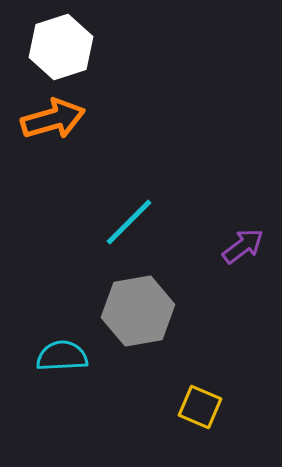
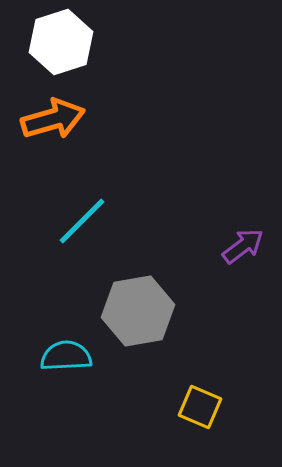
white hexagon: moved 5 px up
cyan line: moved 47 px left, 1 px up
cyan semicircle: moved 4 px right
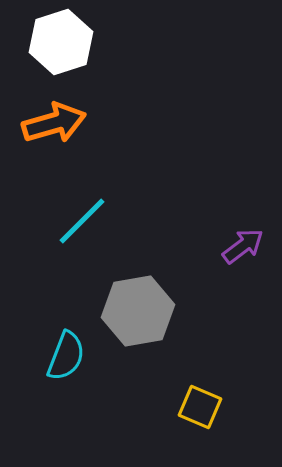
orange arrow: moved 1 px right, 4 px down
cyan semicircle: rotated 114 degrees clockwise
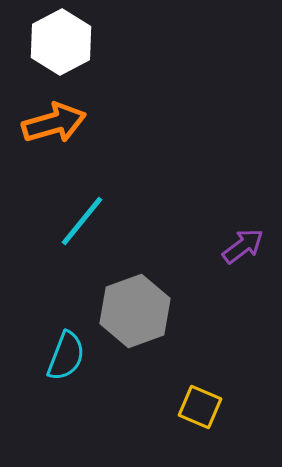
white hexagon: rotated 10 degrees counterclockwise
cyan line: rotated 6 degrees counterclockwise
gray hexagon: moved 3 px left; rotated 10 degrees counterclockwise
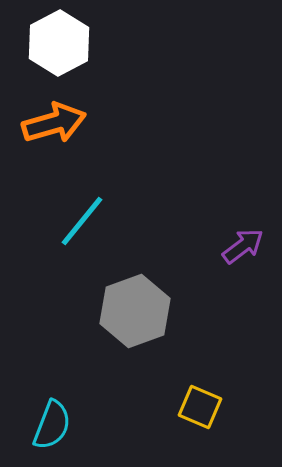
white hexagon: moved 2 px left, 1 px down
cyan semicircle: moved 14 px left, 69 px down
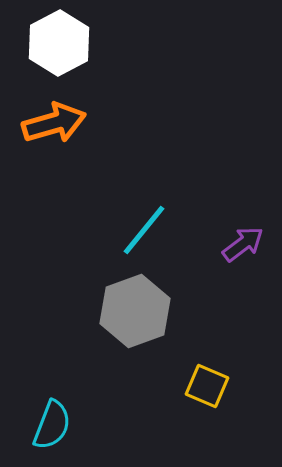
cyan line: moved 62 px right, 9 px down
purple arrow: moved 2 px up
yellow square: moved 7 px right, 21 px up
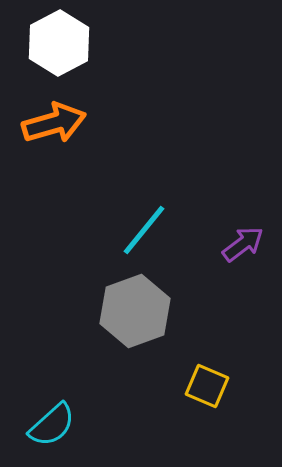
cyan semicircle: rotated 27 degrees clockwise
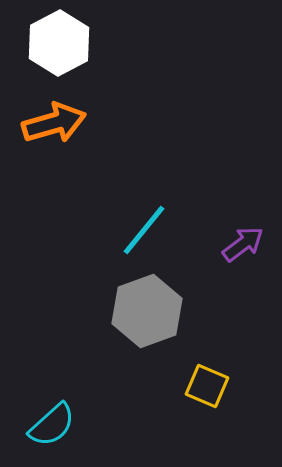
gray hexagon: moved 12 px right
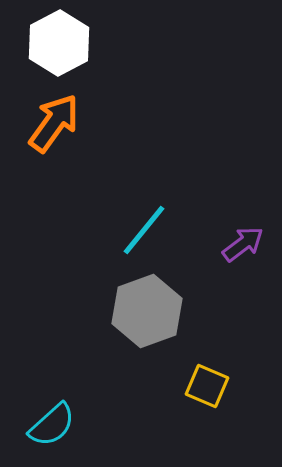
orange arrow: rotated 38 degrees counterclockwise
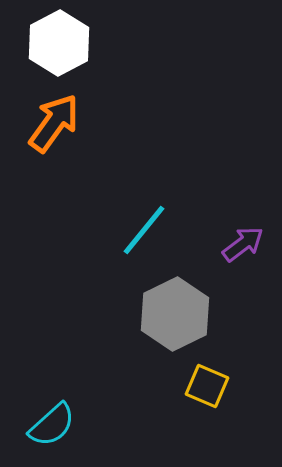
gray hexagon: moved 28 px right, 3 px down; rotated 6 degrees counterclockwise
